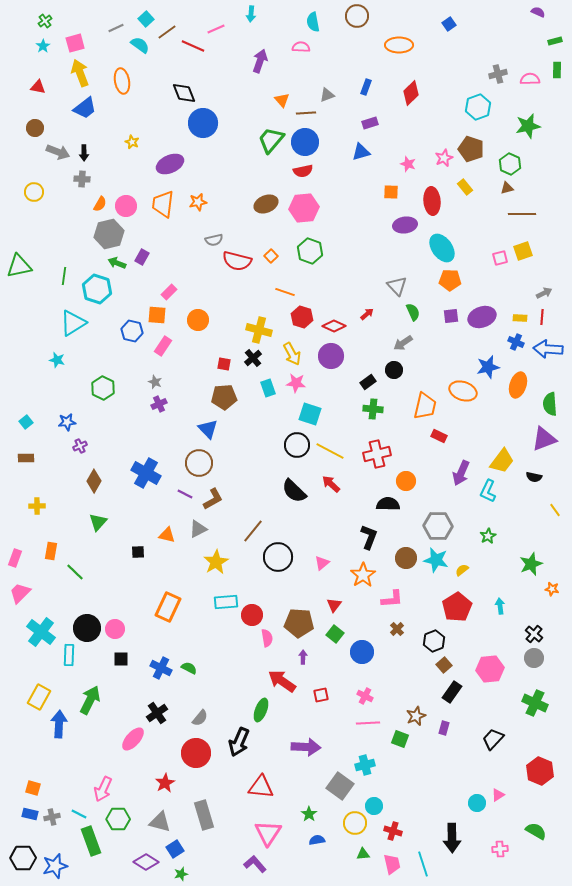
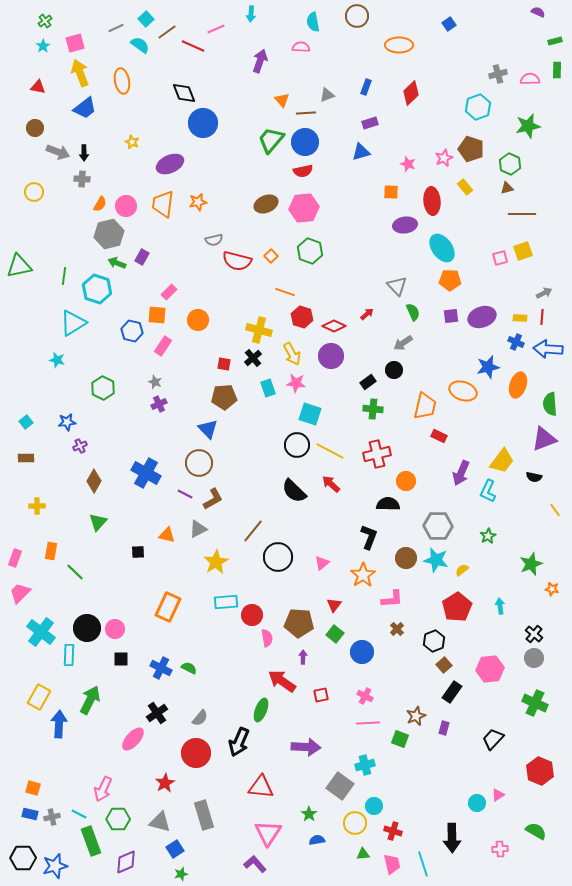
purple diamond at (146, 862): moved 20 px left; rotated 55 degrees counterclockwise
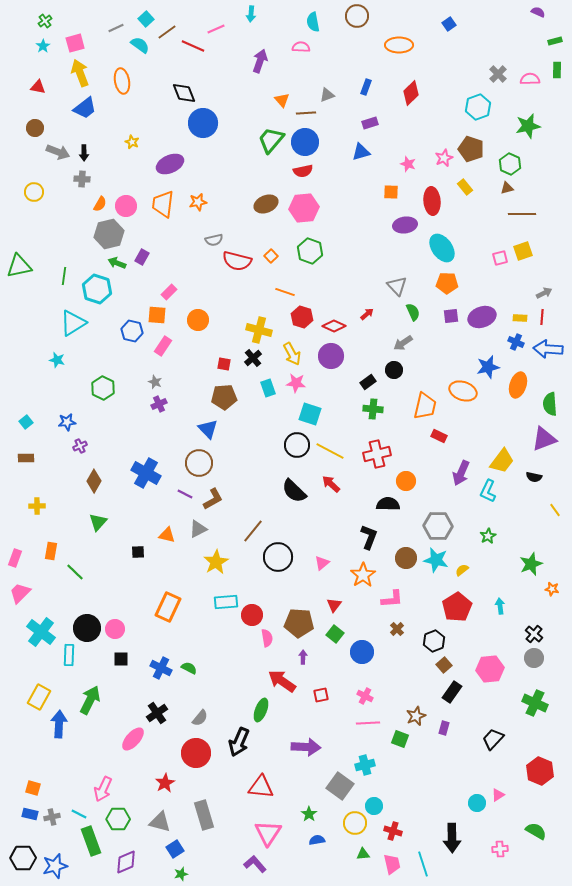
gray cross at (498, 74): rotated 30 degrees counterclockwise
orange pentagon at (450, 280): moved 3 px left, 3 px down
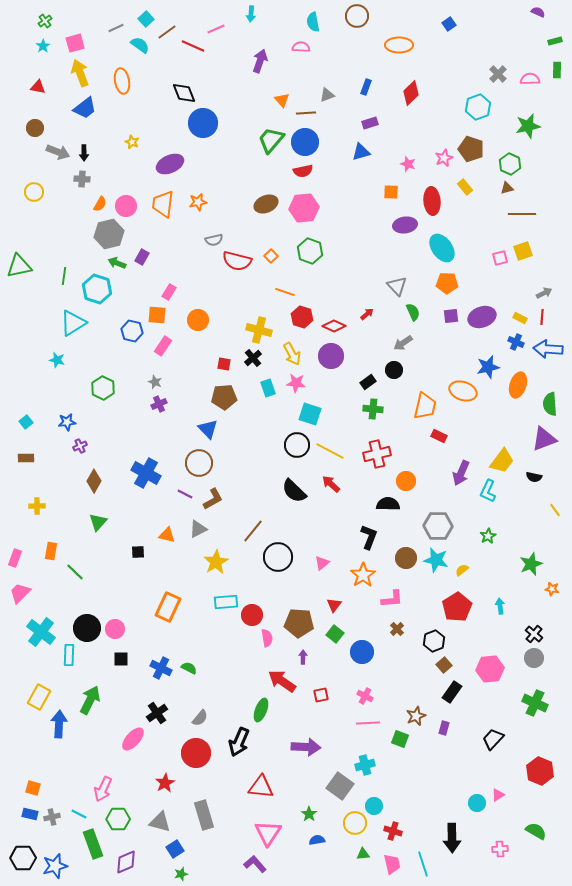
pink rectangle at (169, 292): rotated 14 degrees counterclockwise
yellow rectangle at (520, 318): rotated 24 degrees clockwise
green rectangle at (91, 841): moved 2 px right, 3 px down
